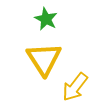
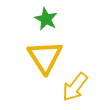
yellow triangle: moved 1 px right, 2 px up
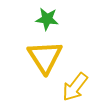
green star: moved 1 px right; rotated 20 degrees counterclockwise
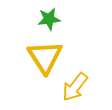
green star: moved 2 px right; rotated 15 degrees counterclockwise
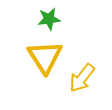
yellow arrow: moved 7 px right, 9 px up
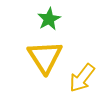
green star: rotated 20 degrees counterclockwise
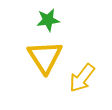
green star: moved 1 px left, 1 px down; rotated 20 degrees clockwise
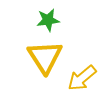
yellow arrow: rotated 12 degrees clockwise
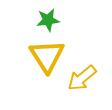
yellow triangle: moved 2 px right, 1 px up
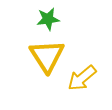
green star: moved 1 px up
